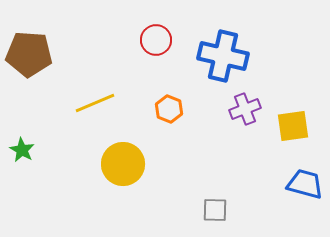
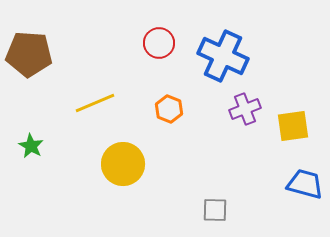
red circle: moved 3 px right, 3 px down
blue cross: rotated 12 degrees clockwise
green star: moved 9 px right, 4 px up
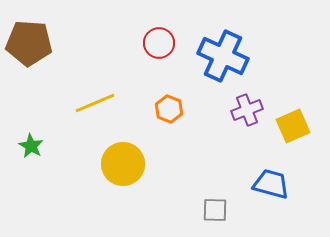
brown pentagon: moved 11 px up
purple cross: moved 2 px right, 1 px down
yellow square: rotated 16 degrees counterclockwise
blue trapezoid: moved 34 px left
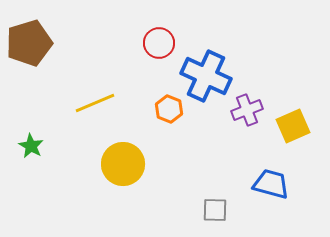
brown pentagon: rotated 21 degrees counterclockwise
blue cross: moved 17 px left, 20 px down
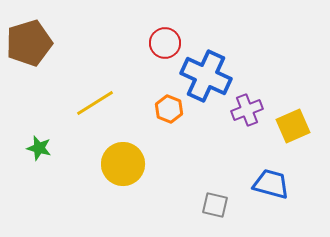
red circle: moved 6 px right
yellow line: rotated 9 degrees counterclockwise
green star: moved 8 px right, 2 px down; rotated 15 degrees counterclockwise
gray square: moved 5 px up; rotated 12 degrees clockwise
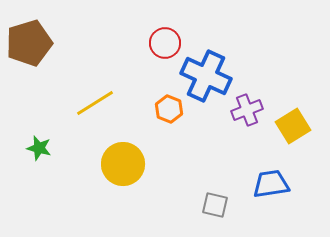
yellow square: rotated 8 degrees counterclockwise
blue trapezoid: rotated 24 degrees counterclockwise
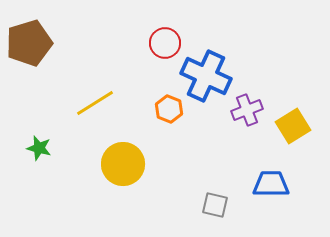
blue trapezoid: rotated 9 degrees clockwise
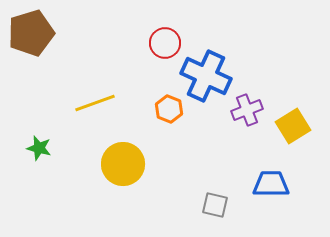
brown pentagon: moved 2 px right, 10 px up
yellow line: rotated 12 degrees clockwise
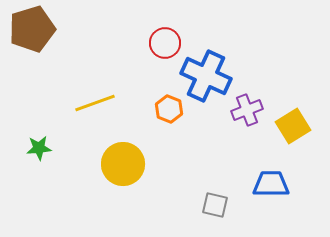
brown pentagon: moved 1 px right, 4 px up
green star: rotated 20 degrees counterclockwise
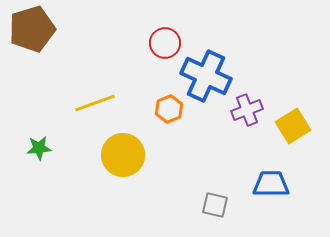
orange hexagon: rotated 16 degrees clockwise
yellow circle: moved 9 px up
